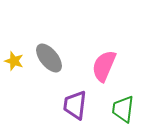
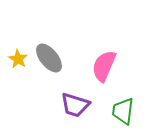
yellow star: moved 4 px right, 2 px up; rotated 12 degrees clockwise
purple trapezoid: rotated 80 degrees counterclockwise
green trapezoid: moved 2 px down
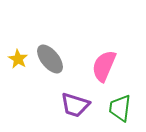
gray ellipse: moved 1 px right, 1 px down
green trapezoid: moved 3 px left, 3 px up
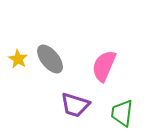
green trapezoid: moved 2 px right, 5 px down
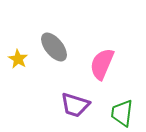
gray ellipse: moved 4 px right, 12 px up
pink semicircle: moved 2 px left, 2 px up
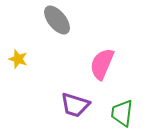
gray ellipse: moved 3 px right, 27 px up
yellow star: rotated 12 degrees counterclockwise
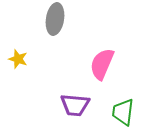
gray ellipse: moved 2 px left, 1 px up; rotated 48 degrees clockwise
purple trapezoid: rotated 12 degrees counterclockwise
green trapezoid: moved 1 px right, 1 px up
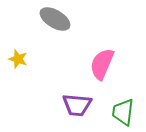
gray ellipse: rotated 68 degrees counterclockwise
purple trapezoid: moved 2 px right
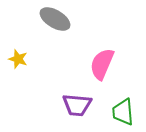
green trapezoid: rotated 12 degrees counterclockwise
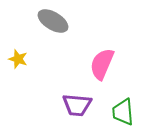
gray ellipse: moved 2 px left, 2 px down
